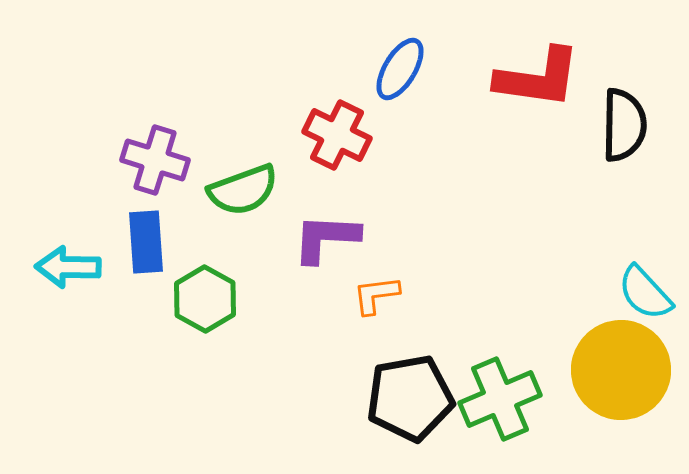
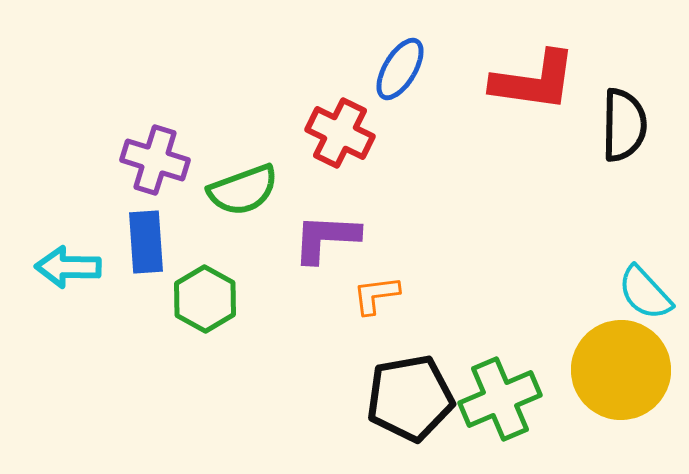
red L-shape: moved 4 px left, 3 px down
red cross: moved 3 px right, 2 px up
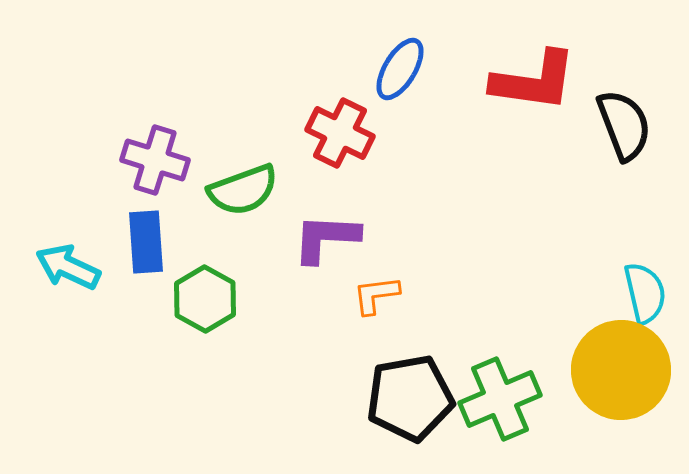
black semicircle: rotated 22 degrees counterclockwise
cyan arrow: rotated 24 degrees clockwise
cyan semicircle: rotated 150 degrees counterclockwise
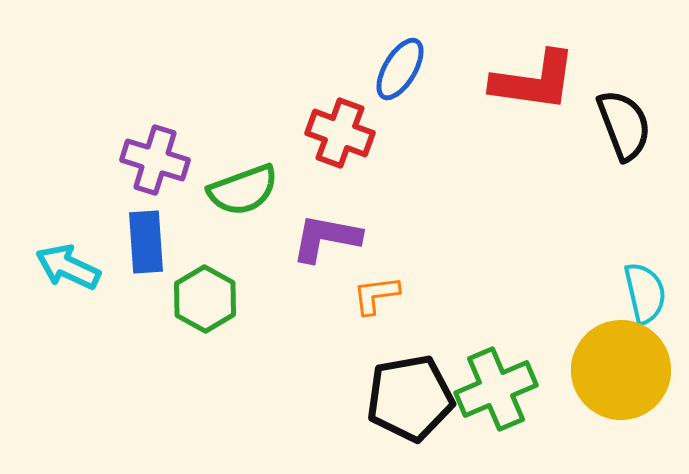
red cross: rotated 6 degrees counterclockwise
purple L-shape: rotated 8 degrees clockwise
green cross: moved 4 px left, 10 px up
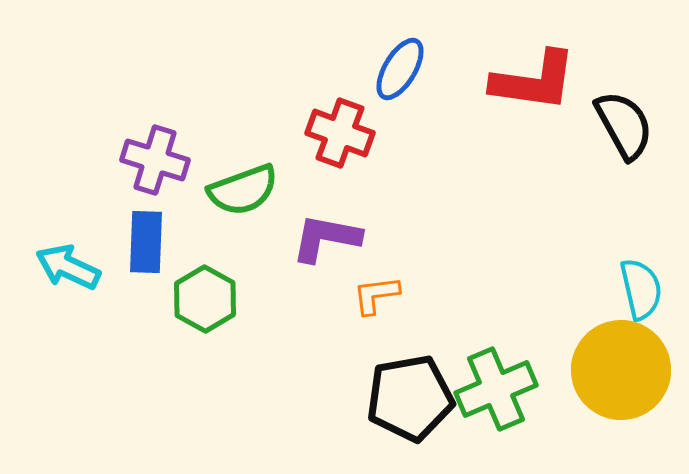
black semicircle: rotated 8 degrees counterclockwise
blue rectangle: rotated 6 degrees clockwise
cyan semicircle: moved 4 px left, 4 px up
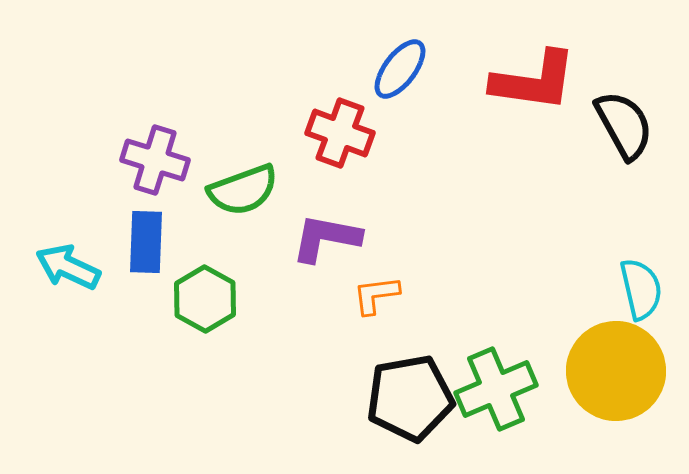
blue ellipse: rotated 6 degrees clockwise
yellow circle: moved 5 px left, 1 px down
